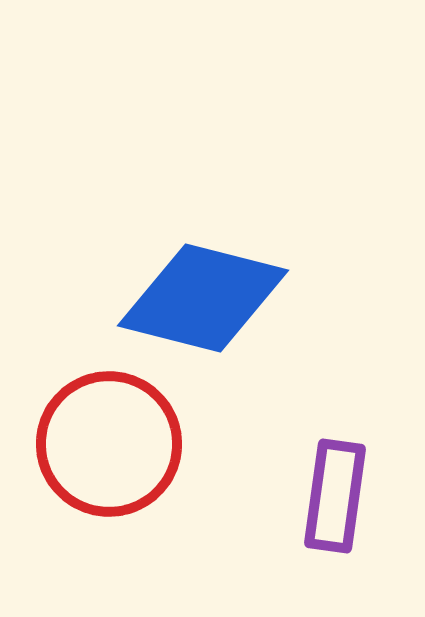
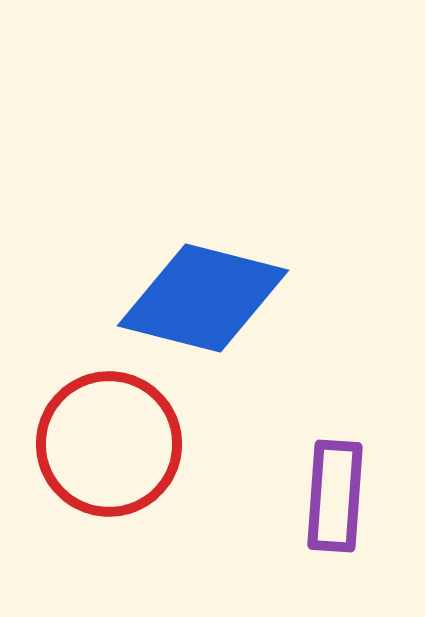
purple rectangle: rotated 4 degrees counterclockwise
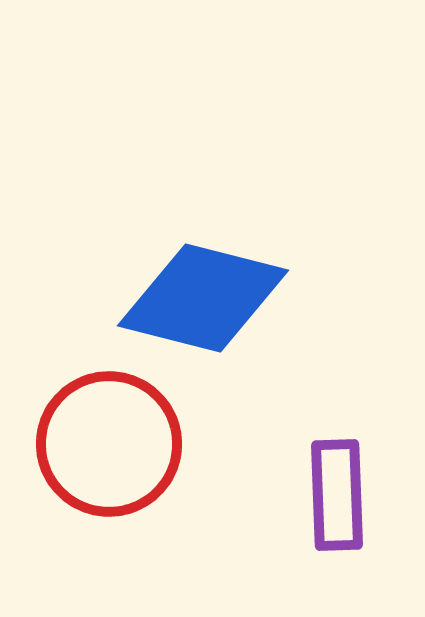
purple rectangle: moved 2 px right, 1 px up; rotated 6 degrees counterclockwise
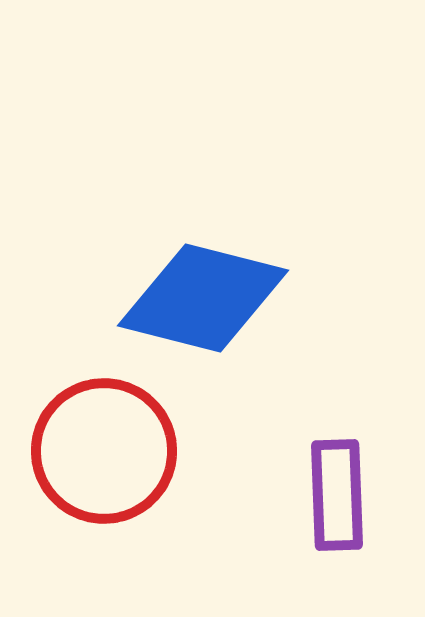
red circle: moved 5 px left, 7 px down
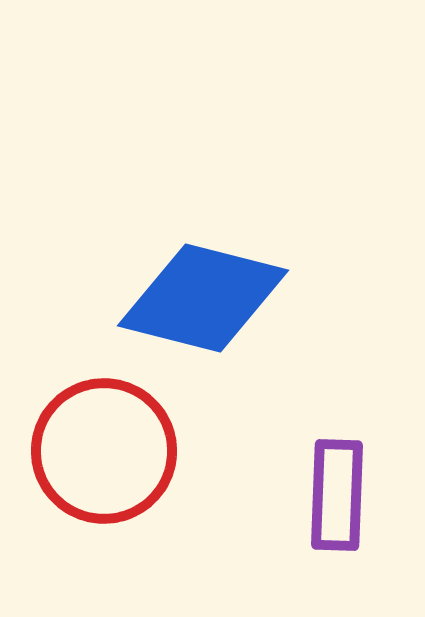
purple rectangle: rotated 4 degrees clockwise
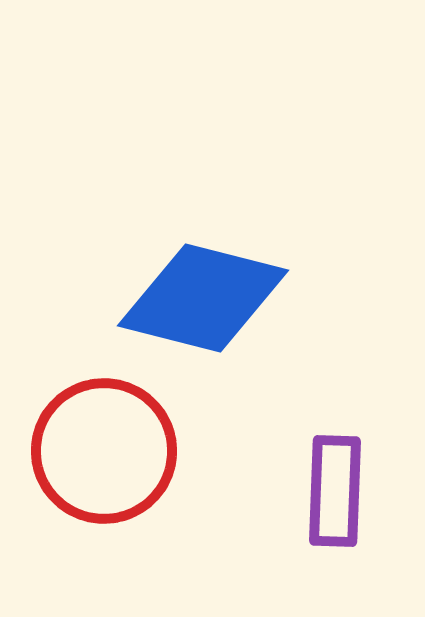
purple rectangle: moved 2 px left, 4 px up
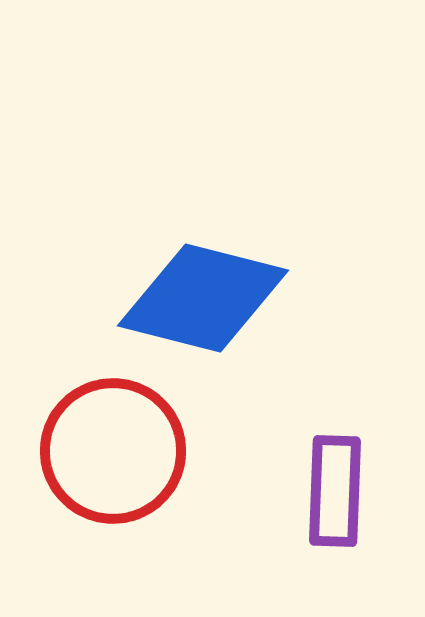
red circle: moved 9 px right
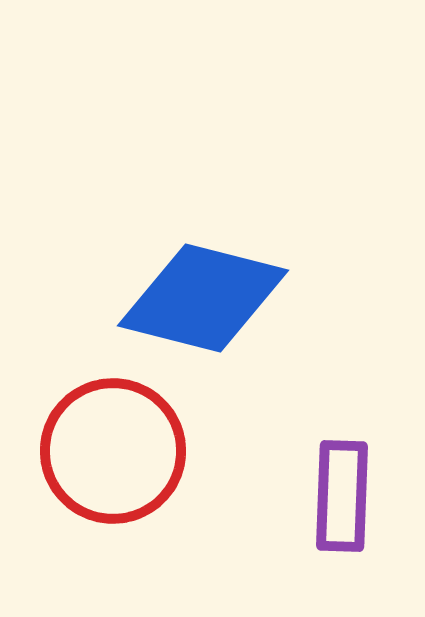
purple rectangle: moved 7 px right, 5 px down
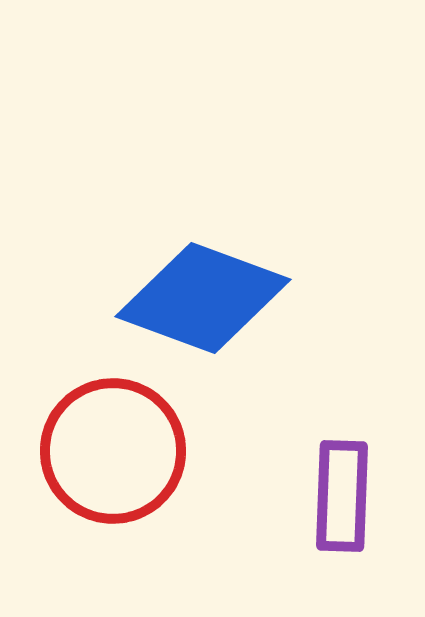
blue diamond: rotated 6 degrees clockwise
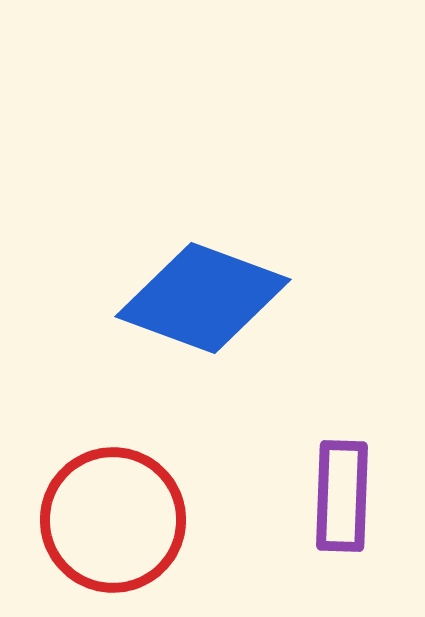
red circle: moved 69 px down
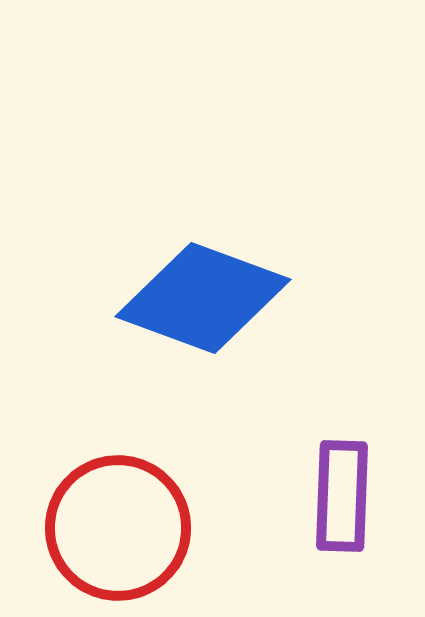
red circle: moved 5 px right, 8 px down
